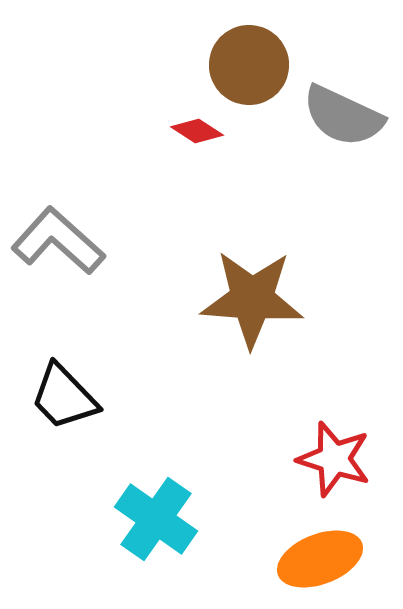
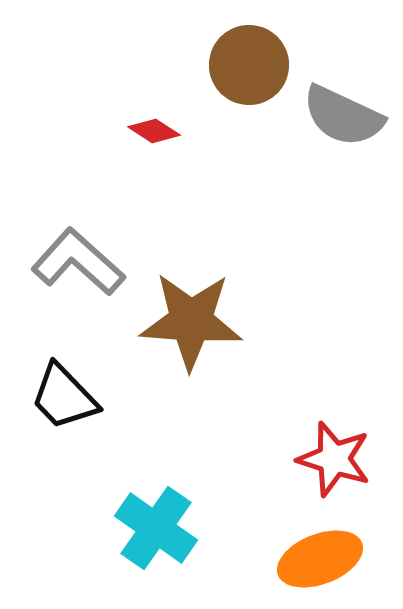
red diamond: moved 43 px left
gray L-shape: moved 20 px right, 21 px down
brown star: moved 61 px left, 22 px down
cyan cross: moved 9 px down
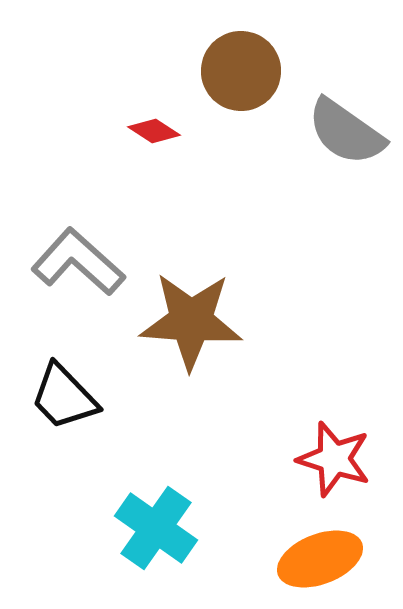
brown circle: moved 8 px left, 6 px down
gray semicircle: moved 3 px right, 16 px down; rotated 10 degrees clockwise
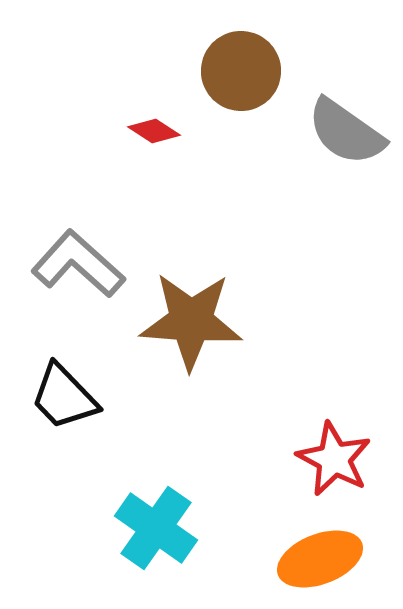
gray L-shape: moved 2 px down
red star: rotated 10 degrees clockwise
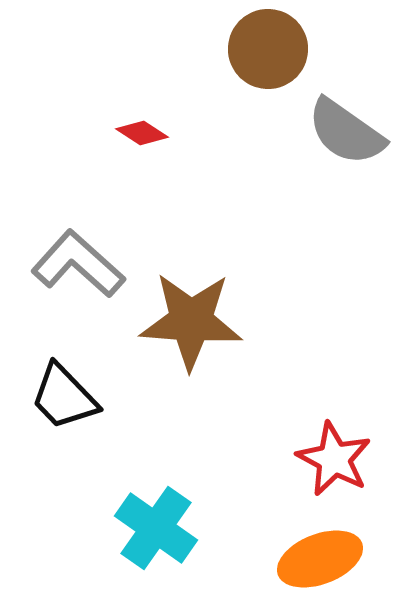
brown circle: moved 27 px right, 22 px up
red diamond: moved 12 px left, 2 px down
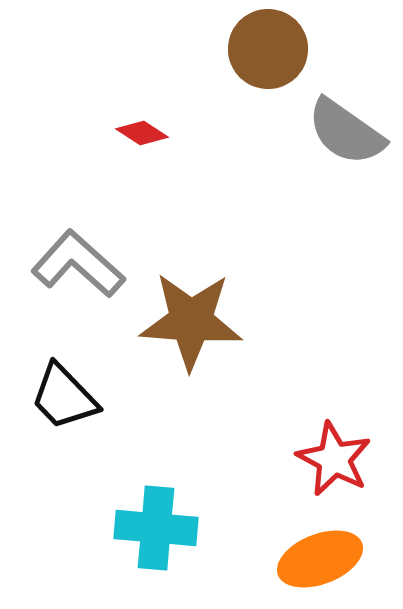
cyan cross: rotated 30 degrees counterclockwise
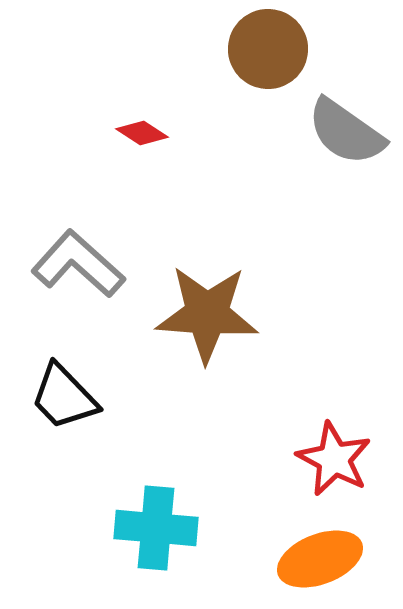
brown star: moved 16 px right, 7 px up
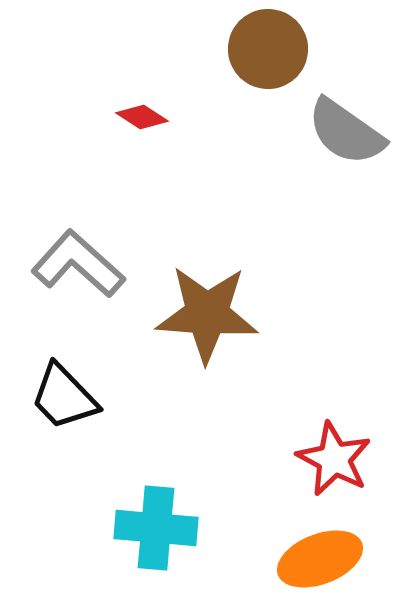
red diamond: moved 16 px up
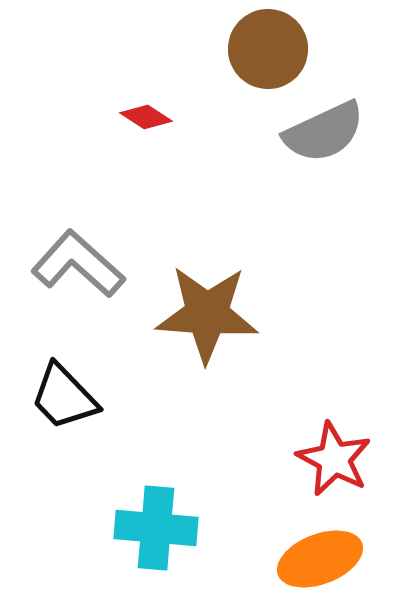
red diamond: moved 4 px right
gray semicircle: moved 22 px left; rotated 60 degrees counterclockwise
